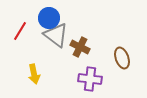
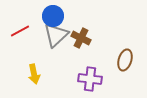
blue circle: moved 4 px right, 2 px up
red line: rotated 30 degrees clockwise
gray triangle: rotated 40 degrees clockwise
brown cross: moved 1 px right, 9 px up
brown ellipse: moved 3 px right, 2 px down; rotated 35 degrees clockwise
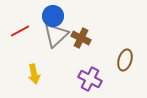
purple cross: rotated 20 degrees clockwise
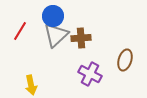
red line: rotated 30 degrees counterclockwise
brown cross: rotated 30 degrees counterclockwise
yellow arrow: moved 3 px left, 11 px down
purple cross: moved 5 px up
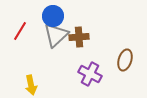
brown cross: moved 2 px left, 1 px up
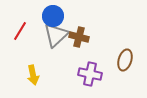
brown cross: rotated 18 degrees clockwise
purple cross: rotated 15 degrees counterclockwise
yellow arrow: moved 2 px right, 10 px up
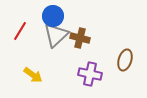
brown cross: moved 1 px right, 1 px down
yellow arrow: rotated 42 degrees counterclockwise
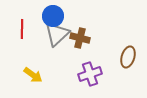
red line: moved 2 px right, 2 px up; rotated 30 degrees counterclockwise
gray triangle: moved 1 px right, 1 px up
brown ellipse: moved 3 px right, 3 px up
purple cross: rotated 30 degrees counterclockwise
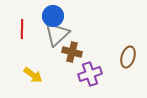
brown cross: moved 8 px left, 14 px down
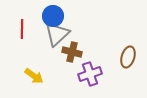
yellow arrow: moved 1 px right, 1 px down
